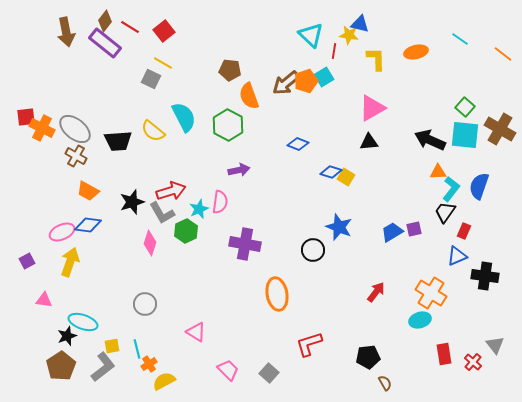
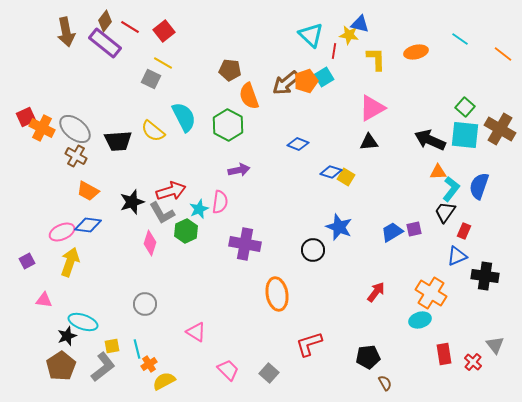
red square at (26, 117): rotated 18 degrees counterclockwise
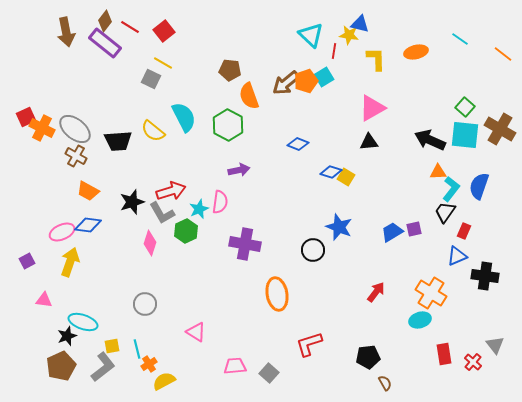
brown pentagon at (61, 366): rotated 8 degrees clockwise
pink trapezoid at (228, 370): moved 7 px right, 4 px up; rotated 50 degrees counterclockwise
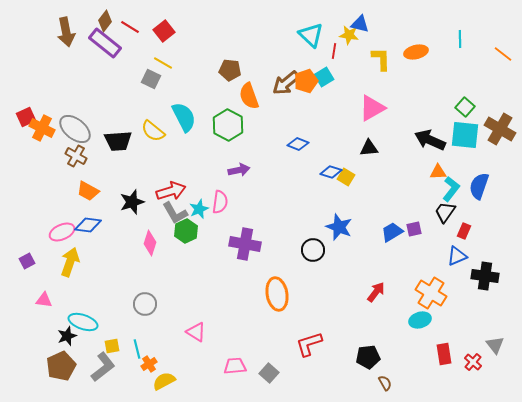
cyan line at (460, 39): rotated 54 degrees clockwise
yellow L-shape at (376, 59): moved 5 px right
black triangle at (369, 142): moved 6 px down
gray L-shape at (162, 213): moved 13 px right
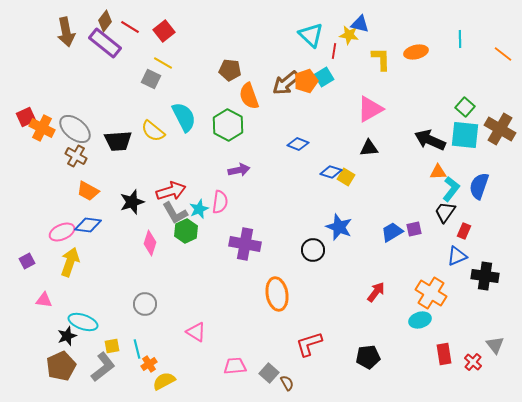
pink triangle at (372, 108): moved 2 px left, 1 px down
brown semicircle at (385, 383): moved 98 px left
